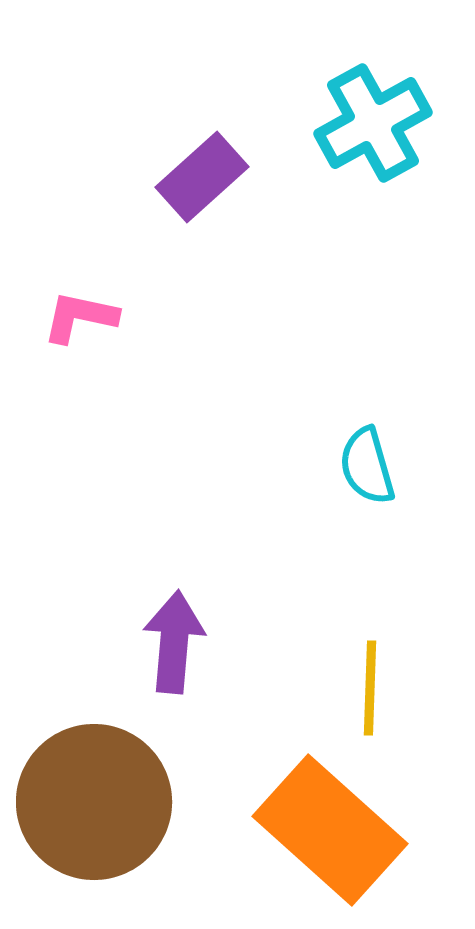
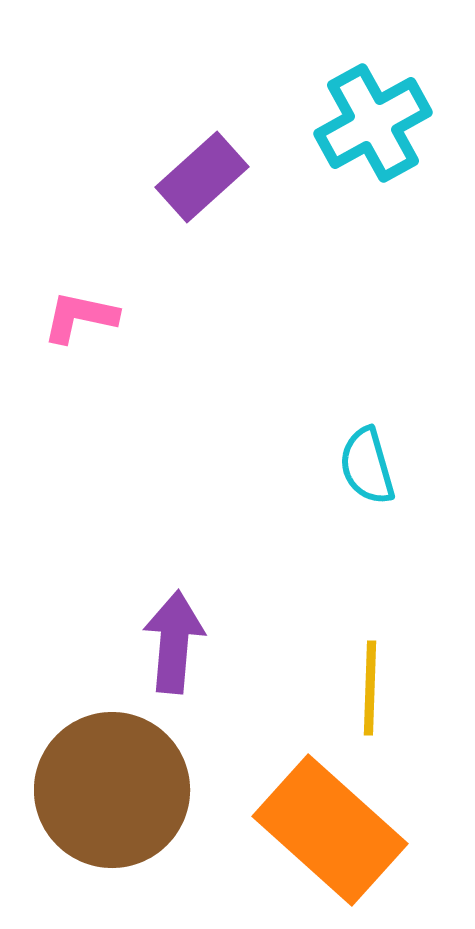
brown circle: moved 18 px right, 12 px up
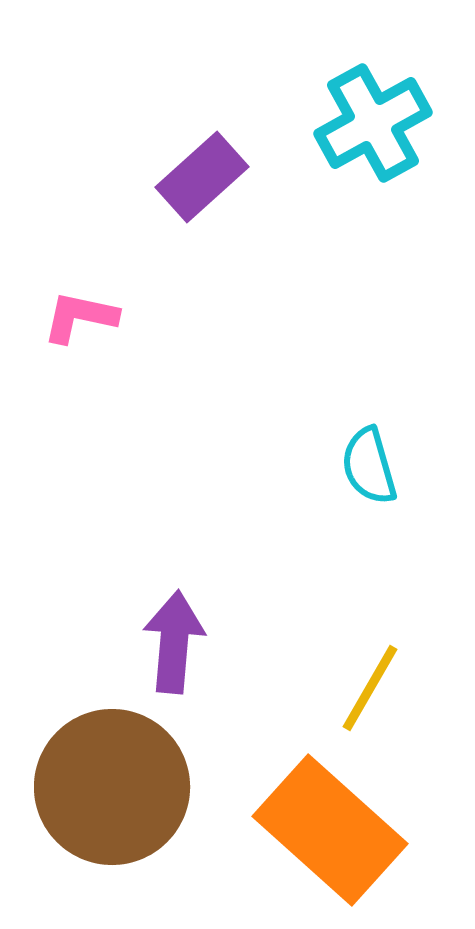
cyan semicircle: moved 2 px right
yellow line: rotated 28 degrees clockwise
brown circle: moved 3 px up
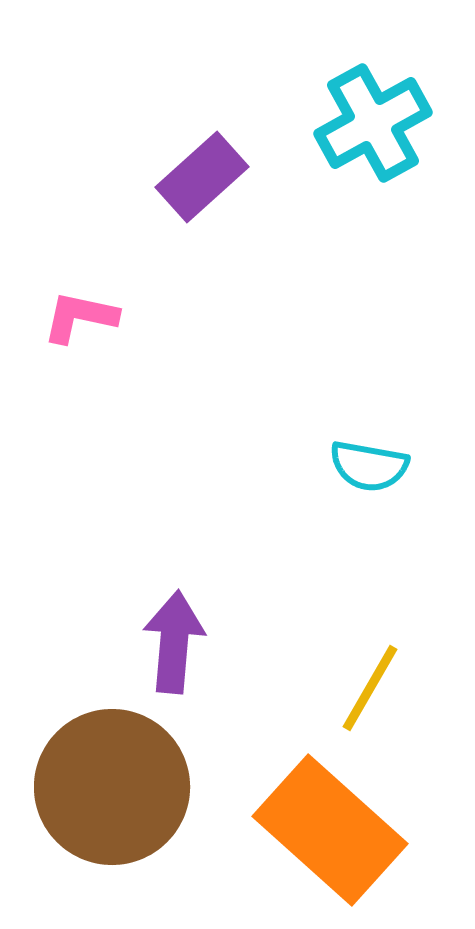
cyan semicircle: rotated 64 degrees counterclockwise
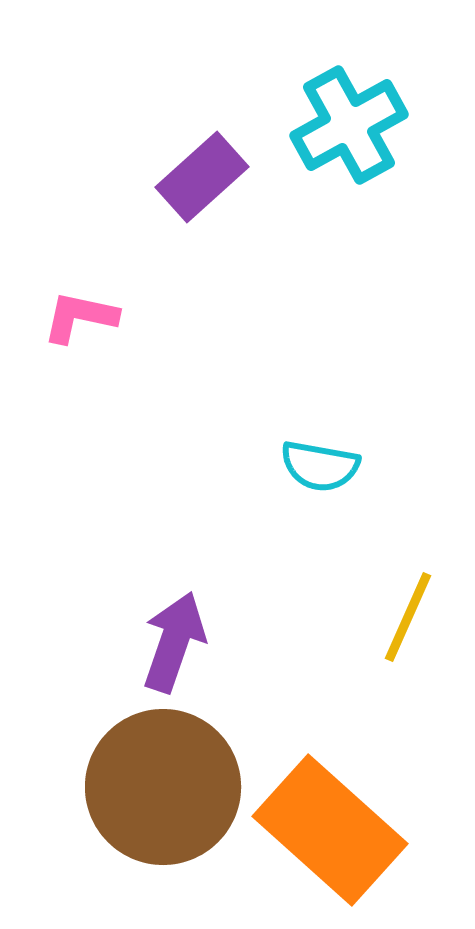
cyan cross: moved 24 px left, 2 px down
cyan semicircle: moved 49 px left
purple arrow: rotated 14 degrees clockwise
yellow line: moved 38 px right, 71 px up; rotated 6 degrees counterclockwise
brown circle: moved 51 px right
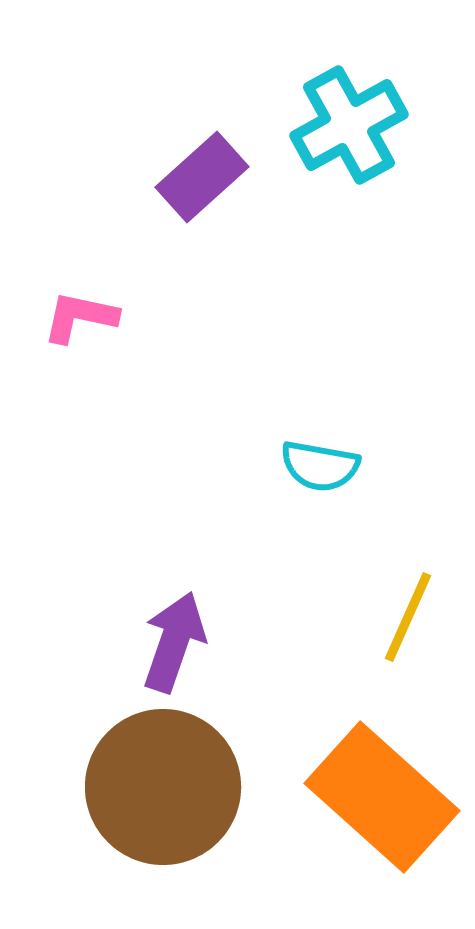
orange rectangle: moved 52 px right, 33 px up
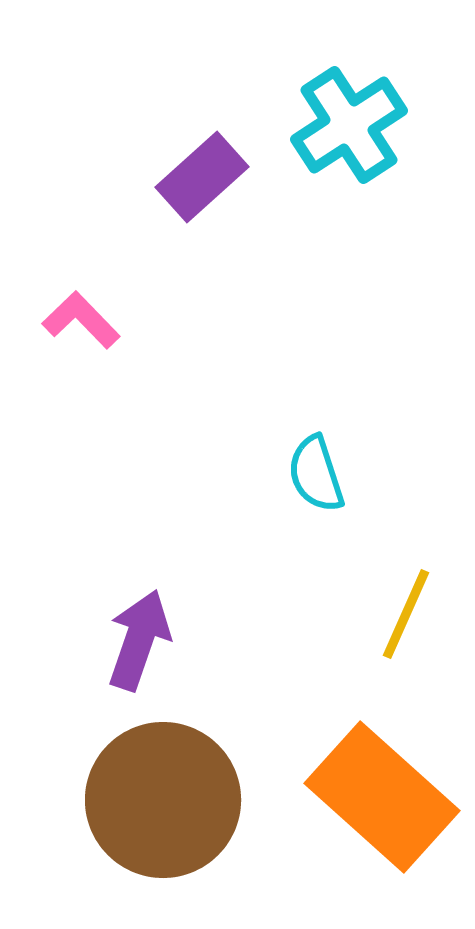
cyan cross: rotated 4 degrees counterclockwise
pink L-shape: moved 1 px right, 3 px down; rotated 34 degrees clockwise
cyan semicircle: moved 4 px left, 8 px down; rotated 62 degrees clockwise
yellow line: moved 2 px left, 3 px up
purple arrow: moved 35 px left, 2 px up
brown circle: moved 13 px down
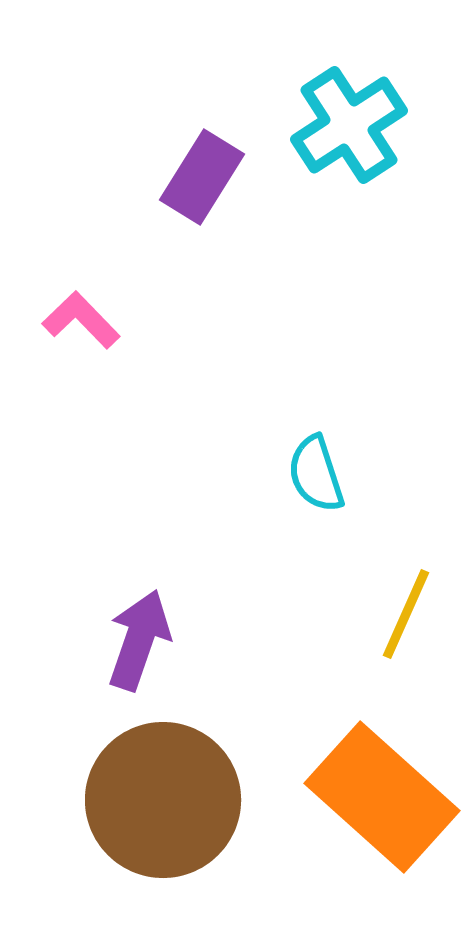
purple rectangle: rotated 16 degrees counterclockwise
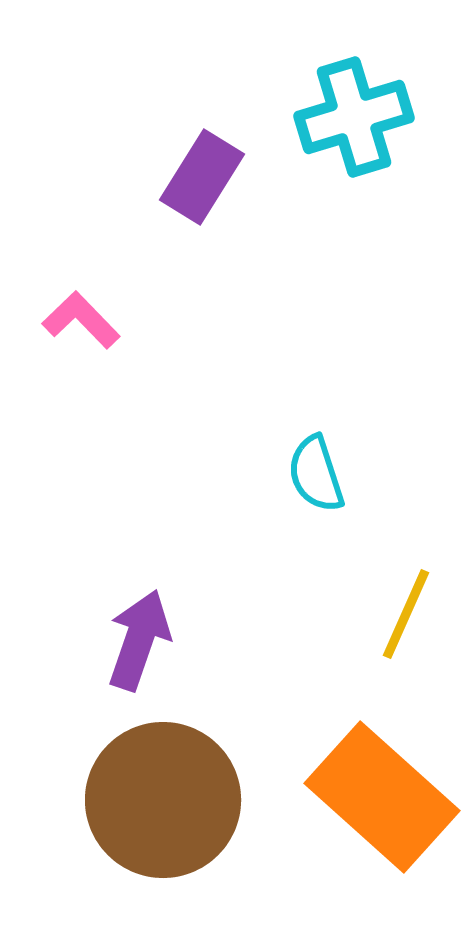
cyan cross: moved 5 px right, 8 px up; rotated 16 degrees clockwise
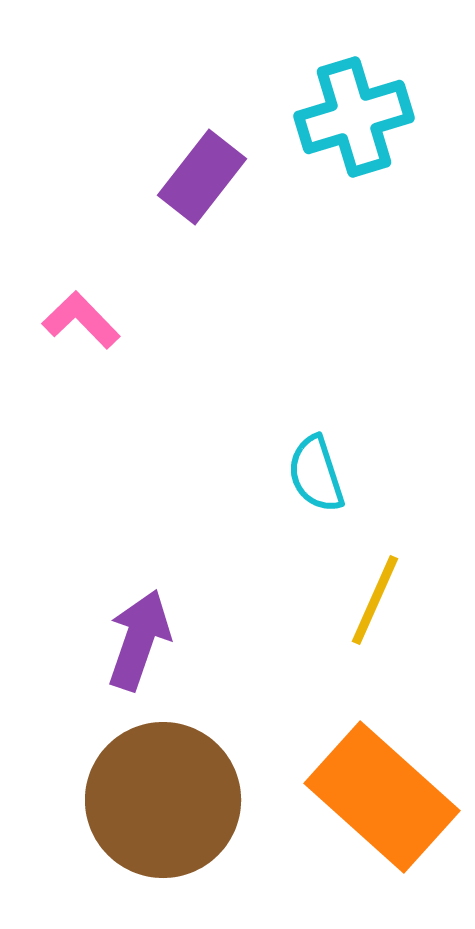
purple rectangle: rotated 6 degrees clockwise
yellow line: moved 31 px left, 14 px up
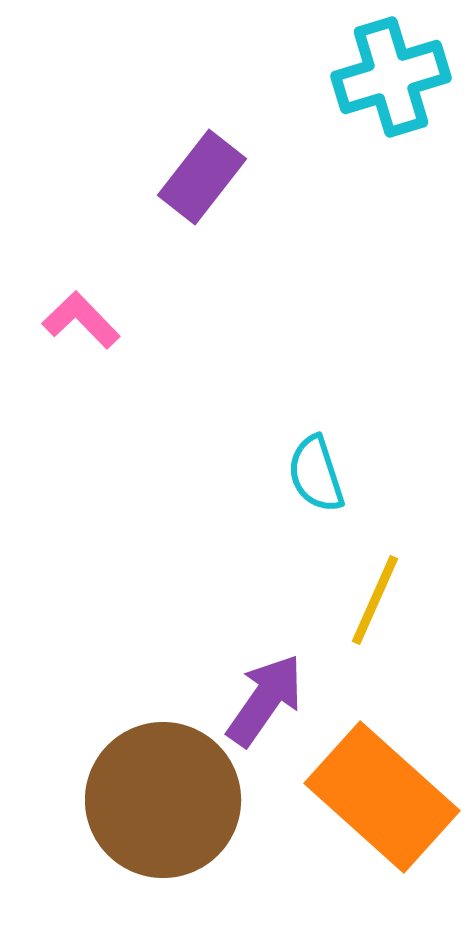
cyan cross: moved 37 px right, 40 px up
purple arrow: moved 126 px right, 60 px down; rotated 16 degrees clockwise
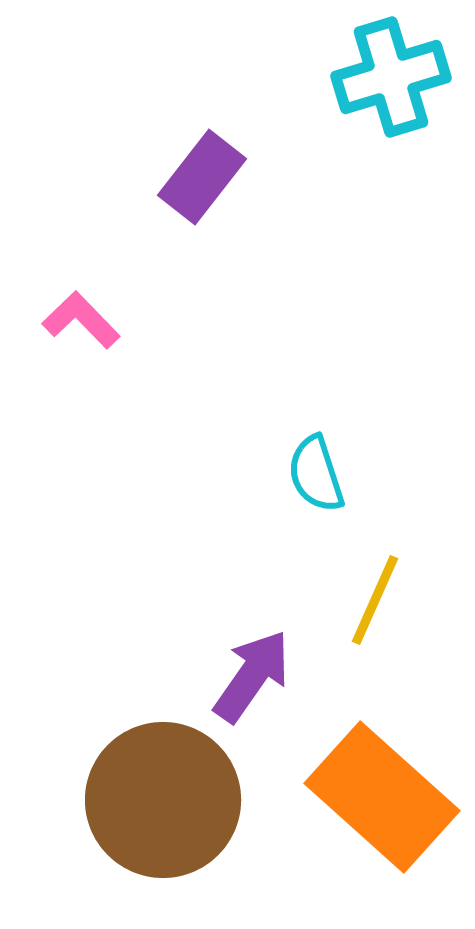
purple arrow: moved 13 px left, 24 px up
